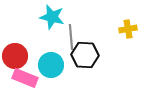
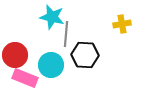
yellow cross: moved 6 px left, 5 px up
gray line: moved 5 px left, 3 px up; rotated 10 degrees clockwise
red circle: moved 1 px up
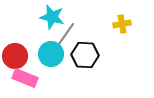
gray line: rotated 30 degrees clockwise
red circle: moved 1 px down
cyan circle: moved 11 px up
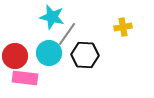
yellow cross: moved 1 px right, 3 px down
gray line: moved 1 px right
cyan circle: moved 2 px left, 1 px up
pink rectangle: rotated 15 degrees counterclockwise
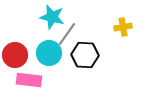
red circle: moved 1 px up
pink rectangle: moved 4 px right, 2 px down
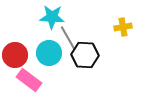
cyan star: rotated 10 degrees counterclockwise
gray line: moved 1 px right, 4 px down; rotated 65 degrees counterclockwise
pink rectangle: rotated 30 degrees clockwise
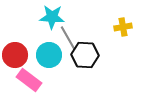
cyan circle: moved 2 px down
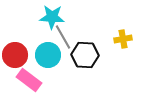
yellow cross: moved 12 px down
gray line: moved 5 px left, 1 px up
cyan circle: moved 1 px left
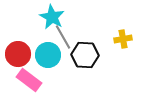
cyan star: rotated 25 degrees clockwise
red circle: moved 3 px right, 1 px up
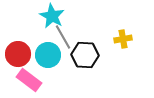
cyan star: moved 1 px up
